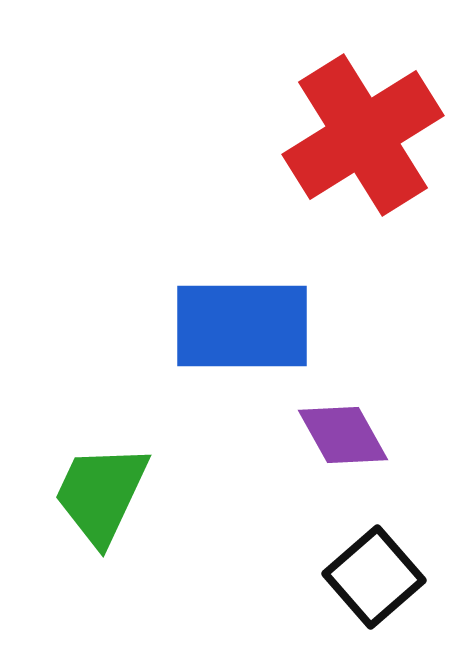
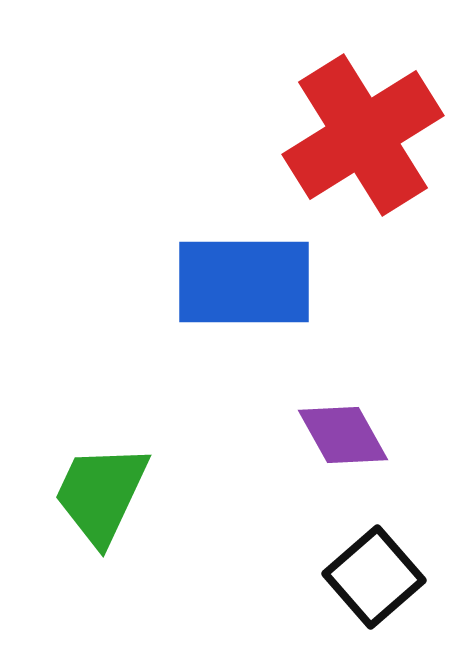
blue rectangle: moved 2 px right, 44 px up
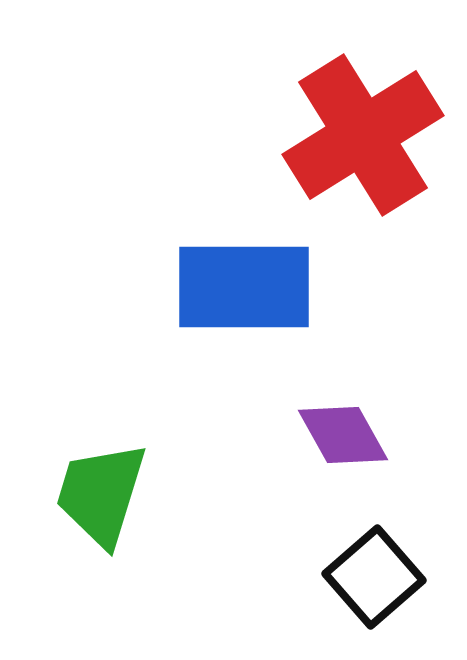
blue rectangle: moved 5 px down
green trapezoid: rotated 8 degrees counterclockwise
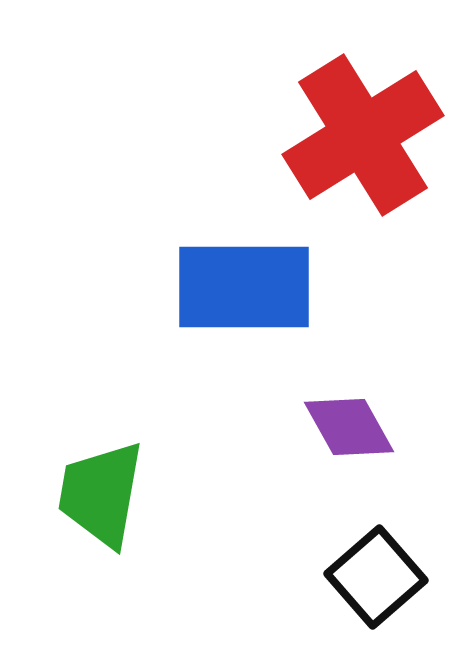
purple diamond: moved 6 px right, 8 px up
green trapezoid: rotated 7 degrees counterclockwise
black square: moved 2 px right
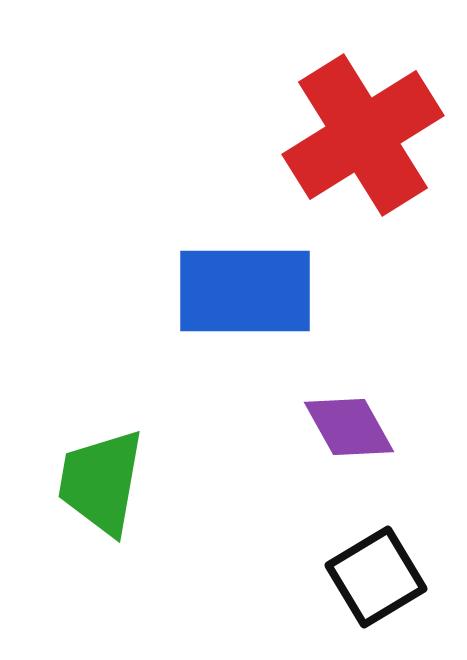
blue rectangle: moved 1 px right, 4 px down
green trapezoid: moved 12 px up
black square: rotated 10 degrees clockwise
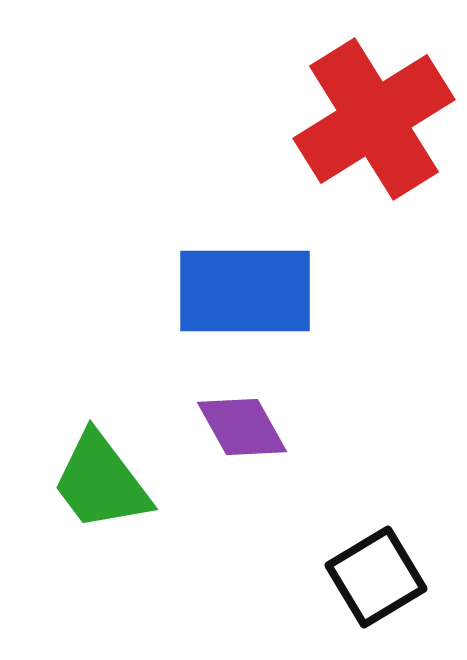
red cross: moved 11 px right, 16 px up
purple diamond: moved 107 px left
green trapezoid: rotated 47 degrees counterclockwise
